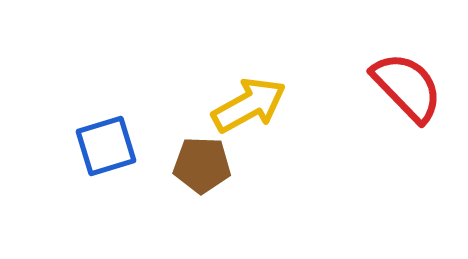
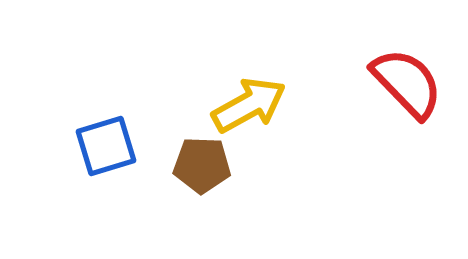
red semicircle: moved 4 px up
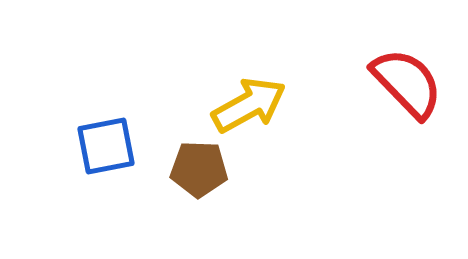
blue square: rotated 6 degrees clockwise
brown pentagon: moved 3 px left, 4 px down
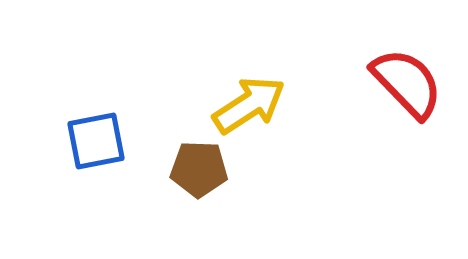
yellow arrow: rotated 4 degrees counterclockwise
blue square: moved 10 px left, 5 px up
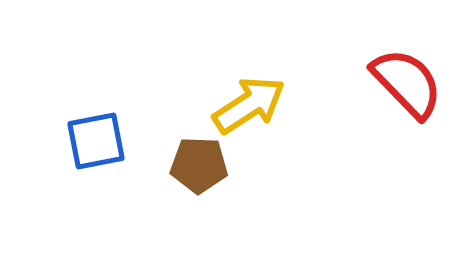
brown pentagon: moved 4 px up
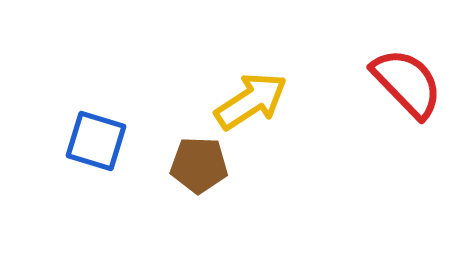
yellow arrow: moved 2 px right, 4 px up
blue square: rotated 28 degrees clockwise
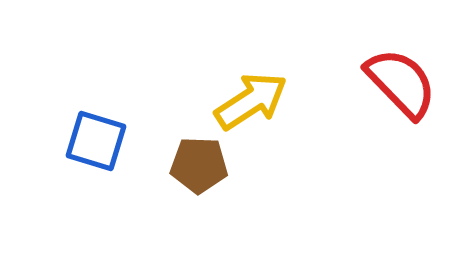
red semicircle: moved 6 px left
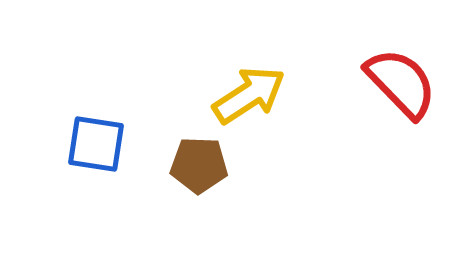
yellow arrow: moved 2 px left, 6 px up
blue square: moved 3 px down; rotated 8 degrees counterclockwise
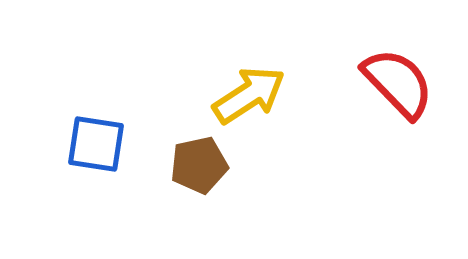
red semicircle: moved 3 px left
brown pentagon: rotated 14 degrees counterclockwise
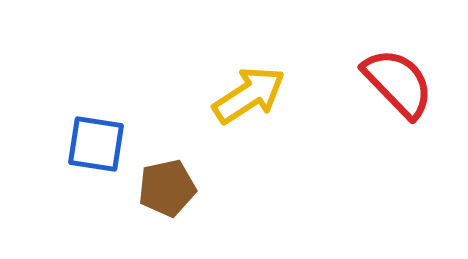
brown pentagon: moved 32 px left, 23 px down
